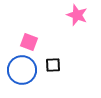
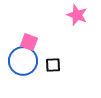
blue circle: moved 1 px right, 9 px up
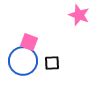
pink star: moved 2 px right
black square: moved 1 px left, 2 px up
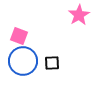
pink star: rotated 20 degrees clockwise
pink square: moved 10 px left, 6 px up
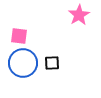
pink square: rotated 12 degrees counterclockwise
blue circle: moved 2 px down
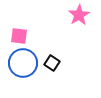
black square: rotated 35 degrees clockwise
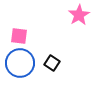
blue circle: moved 3 px left
